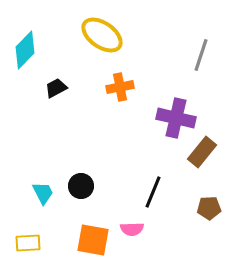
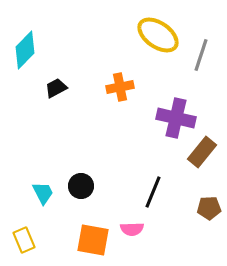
yellow ellipse: moved 56 px right
yellow rectangle: moved 4 px left, 3 px up; rotated 70 degrees clockwise
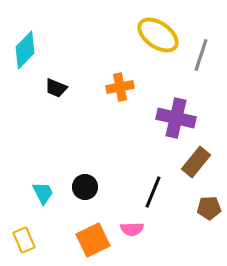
black trapezoid: rotated 130 degrees counterclockwise
brown rectangle: moved 6 px left, 10 px down
black circle: moved 4 px right, 1 px down
orange square: rotated 36 degrees counterclockwise
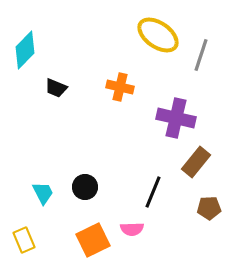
orange cross: rotated 24 degrees clockwise
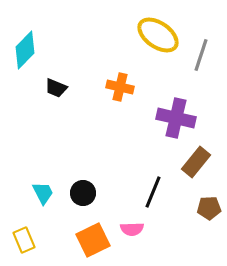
black circle: moved 2 px left, 6 px down
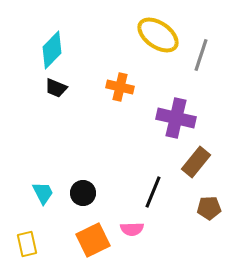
cyan diamond: moved 27 px right
yellow rectangle: moved 3 px right, 4 px down; rotated 10 degrees clockwise
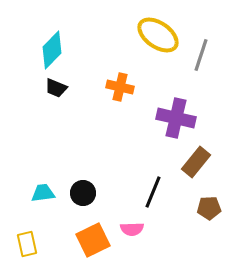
cyan trapezoid: rotated 70 degrees counterclockwise
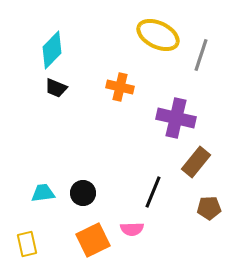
yellow ellipse: rotated 9 degrees counterclockwise
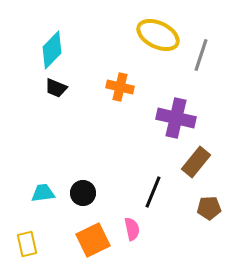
pink semicircle: rotated 100 degrees counterclockwise
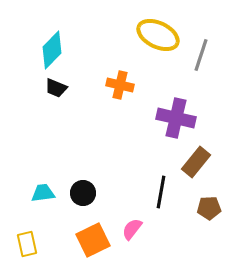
orange cross: moved 2 px up
black line: moved 8 px right; rotated 12 degrees counterclockwise
pink semicircle: rotated 130 degrees counterclockwise
